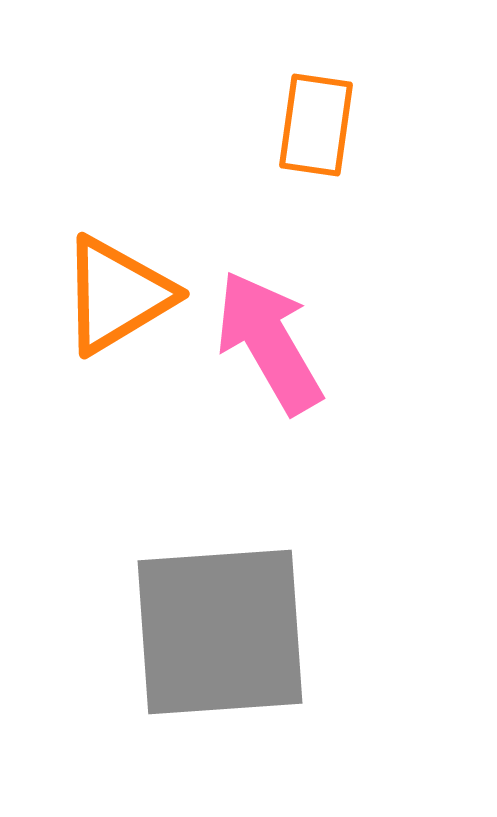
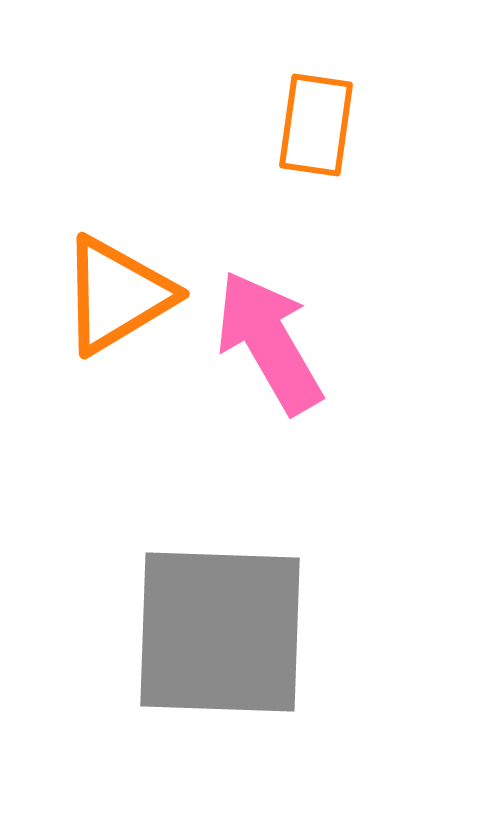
gray square: rotated 6 degrees clockwise
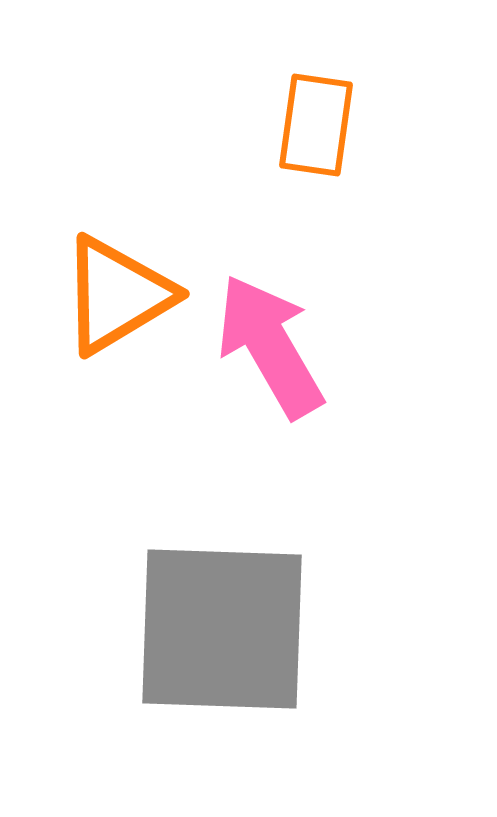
pink arrow: moved 1 px right, 4 px down
gray square: moved 2 px right, 3 px up
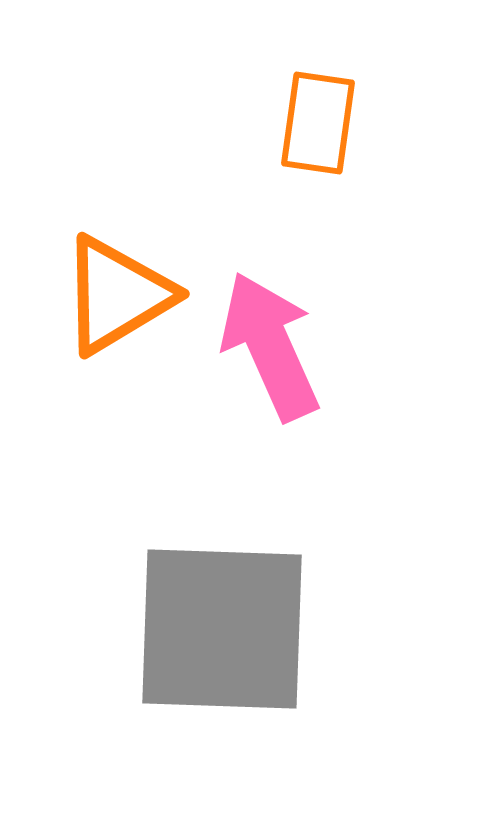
orange rectangle: moved 2 px right, 2 px up
pink arrow: rotated 6 degrees clockwise
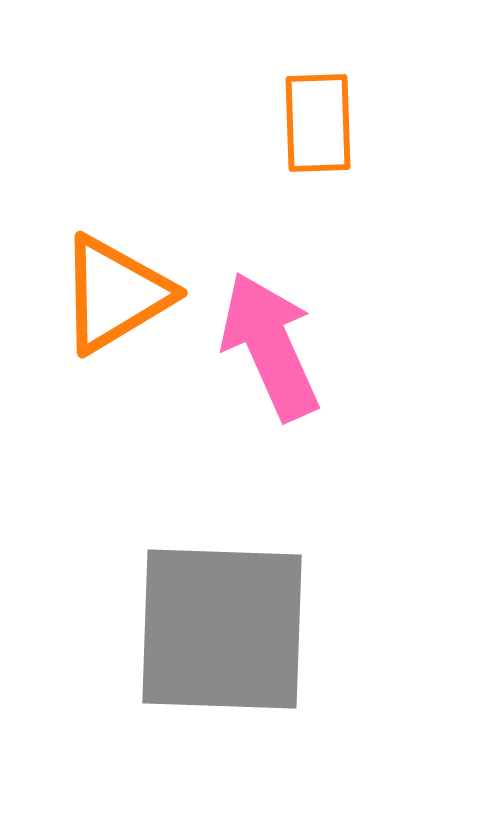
orange rectangle: rotated 10 degrees counterclockwise
orange triangle: moved 2 px left, 1 px up
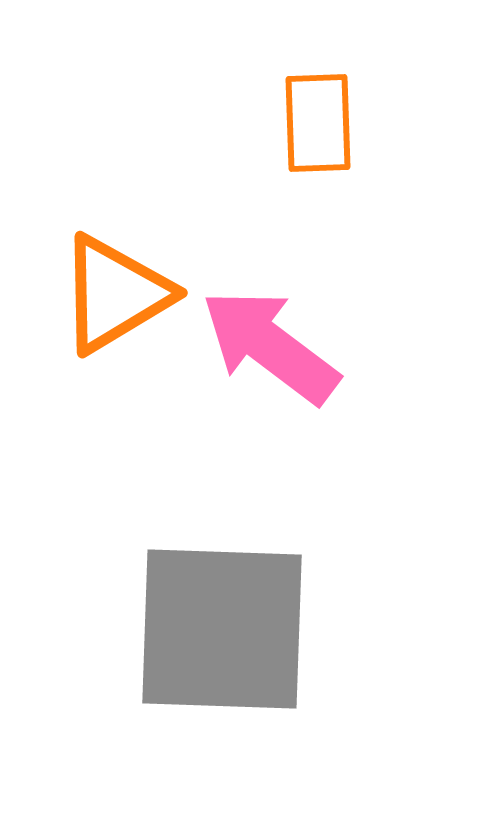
pink arrow: rotated 29 degrees counterclockwise
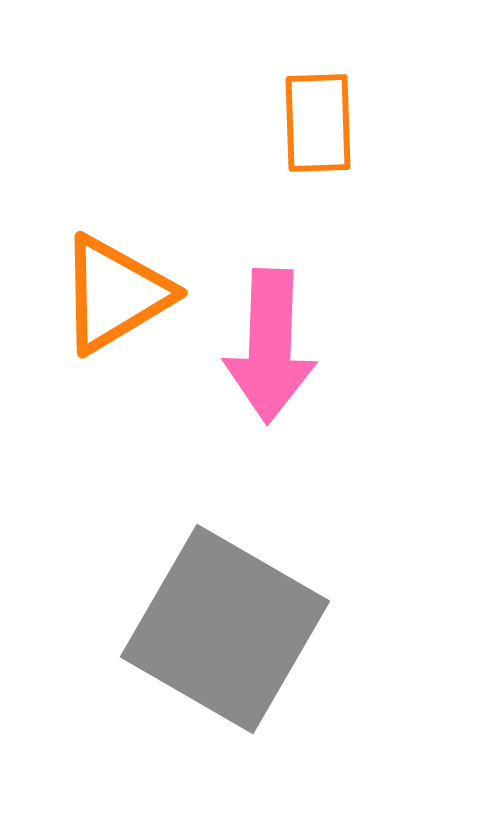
pink arrow: rotated 125 degrees counterclockwise
gray square: moved 3 px right; rotated 28 degrees clockwise
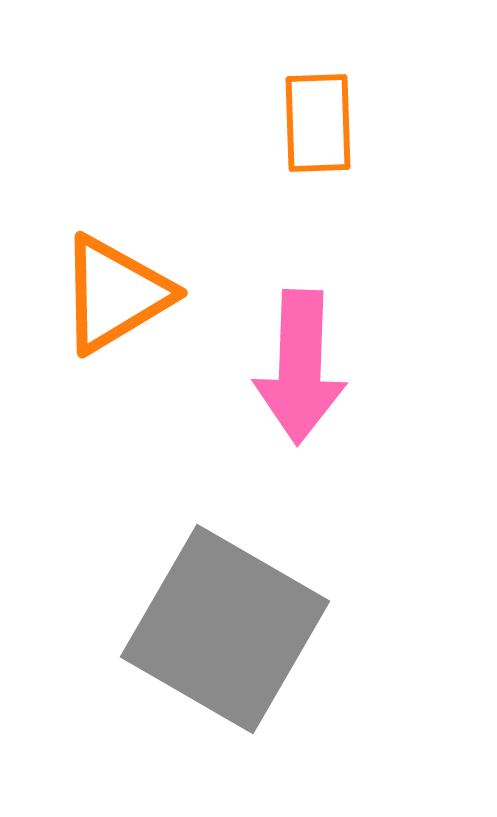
pink arrow: moved 30 px right, 21 px down
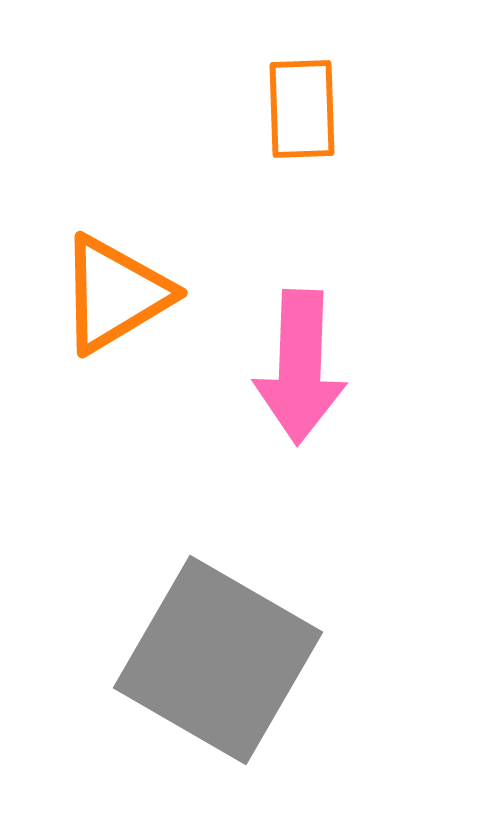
orange rectangle: moved 16 px left, 14 px up
gray square: moved 7 px left, 31 px down
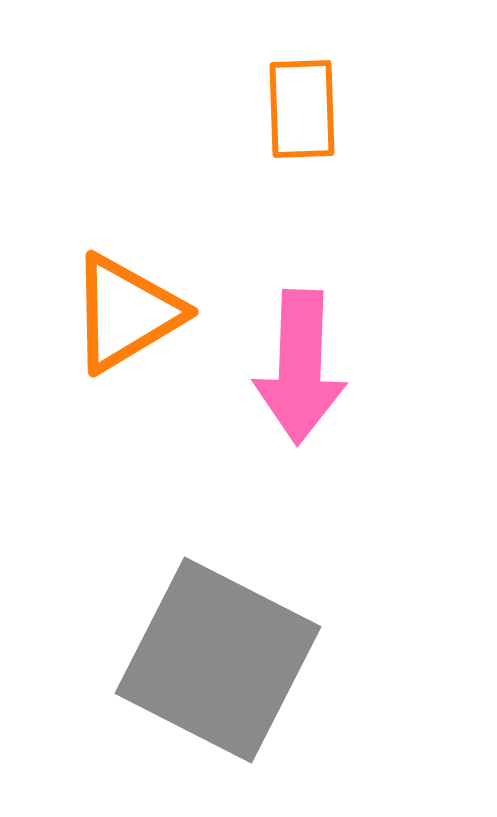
orange triangle: moved 11 px right, 19 px down
gray square: rotated 3 degrees counterclockwise
